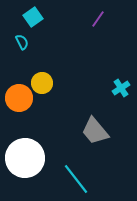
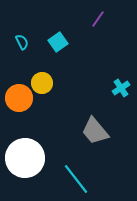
cyan square: moved 25 px right, 25 px down
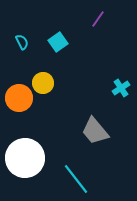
yellow circle: moved 1 px right
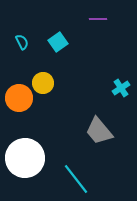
purple line: rotated 54 degrees clockwise
gray trapezoid: moved 4 px right
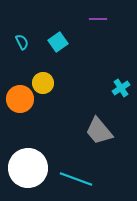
orange circle: moved 1 px right, 1 px down
white circle: moved 3 px right, 10 px down
cyan line: rotated 32 degrees counterclockwise
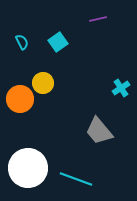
purple line: rotated 12 degrees counterclockwise
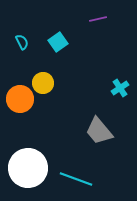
cyan cross: moved 1 px left
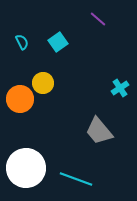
purple line: rotated 54 degrees clockwise
white circle: moved 2 px left
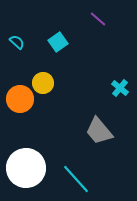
cyan semicircle: moved 5 px left; rotated 21 degrees counterclockwise
cyan cross: rotated 18 degrees counterclockwise
cyan line: rotated 28 degrees clockwise
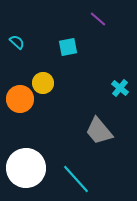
cyan square: moved 10 px right, 5 px down; rotated 24 degrees clockwise
